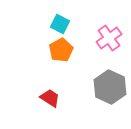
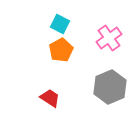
gray hexagon: rotated 12 degrees clockwise
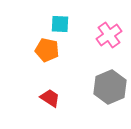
cyan square: rotated 24 degrees counterclockwise
pink cross: moved 3 px up
orange pentagon: moved 14 px left; rotated 30 degrees counterclockwise
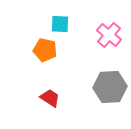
pink cross: rotated 15 degrees counterclockwise
orange pentagon: moved 2 px left
gray hexagon: rotated 20 degrees clockwise
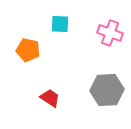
pink cross: moved 1 px right, 2 px up; rotated 20 degrees counterclockwise
orange pentagon: moved 17 px left
gray hexagon: moved 3 px left, 3 px down
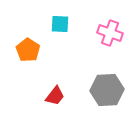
orange pentagon: rotated 20 degrees clockwise
red trapezoid: moved 5 px right, 2 px up; rotated 95 degrees clockwise
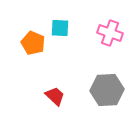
cyan square: moved 4 px down
orange pentagon: moved 5 px right, 7 px up; rotated 10 degrees counterclockwise
red trapezoid: rotated 85 degrees counterclockwise
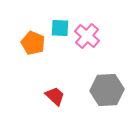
pink cross: moved 23 px left, 3 px down; rotated 20 degrees clockwise
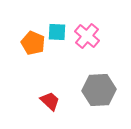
cyan square: moved 3 px left, 4 px down
gray hexagon: moved 8 px left
red trapezoid: moved 5 px left, 5 px down
